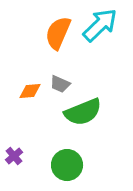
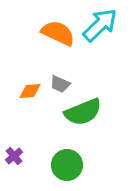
orange semicircle: rotated 92 degrees clockwise
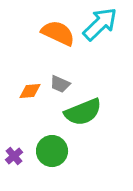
cyan arrow: moved 1 px up
green circle: moved 15 px left, 14 px up
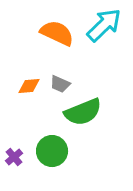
cyan arrow: moved 4 px right, 1 px down
orange semicircle: moved 1 px left
orange diamond: moved 1 px left, 5 px up
purple cross: moved 1 px down
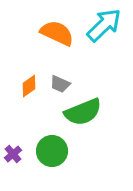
orange diamond: rotated 30 degrees counterclockwise
purple cross: moved 1 px left, 3 px up
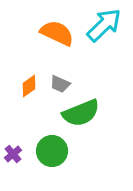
green semicircle: moved 2 px left, 1 px down
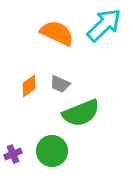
purple cross: rotated 18 degrees clockwise
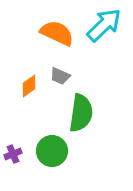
gray trapezoid: moved 8 px up
green semicircle: rotated 60 degrees counterclockwise
